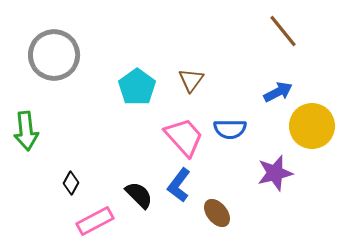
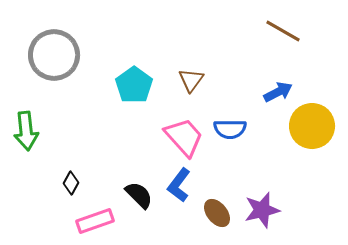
brown line: rotated 21 degrees counterclockwise
cyan pentagon: moved 3 px left, 2 px up
purple star: moved 13 px left, 37 px down
pink rectangle: rotated 9 degrees clockwise
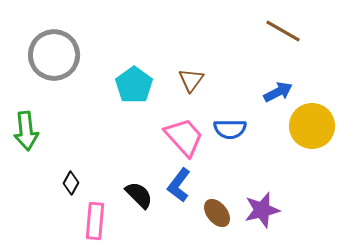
pink rectangle: rotated 66 degrees counterclockwise
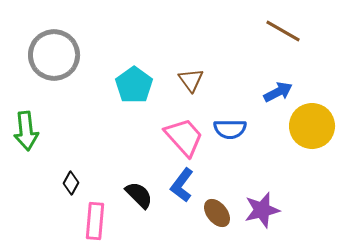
brown triangle: rotated 12 degrees counterclockwise
blue L-shape: moved 3 px right
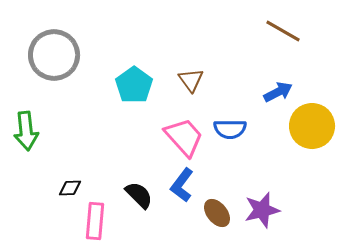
black diamond: moved 1 px left, 5 px down; rotated 60 degrees clockwise
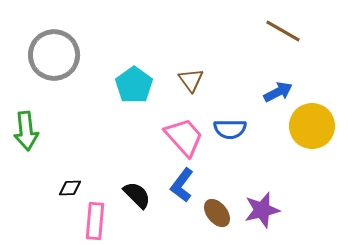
black semicircle: moved 2 px left
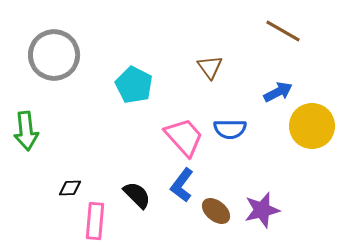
brown triangle: moved 19 px right, 13 px up
cyan pentagon: rotated 9 degrees counterclockwise
brown ellipse: moved 1 px left, 2 px up; rotated 12 degrees counterclockwise
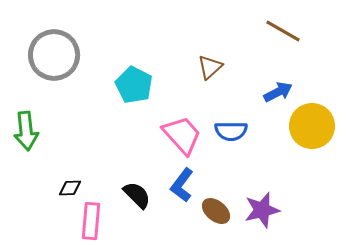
brown triangle: rotated 24 degrees clockwise
blue semicircle: moved 1 px right, 2 px down
pink trapezoid: moved 2 px left, 2 px up
pink rectangle: moved 4 px left
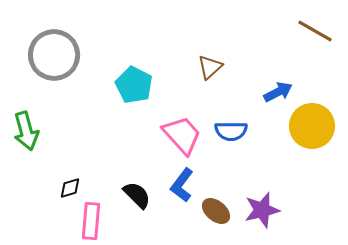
brown line: moved 32 px right
green arrow: rotated 9 degrees counterclockwise
black diamond: rotated 15 degrees counterclockwise
